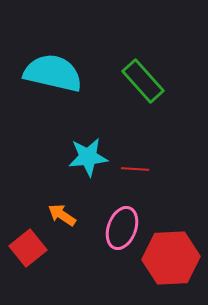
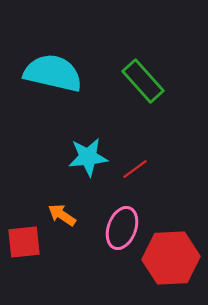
red line: rotated 40 degrees counterclockwise
red square: moved 4 px left, 6 px up; rotated 33 degrees clockwise
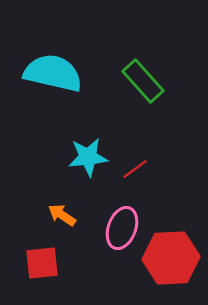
red square: moved 18 px right, 21 px down
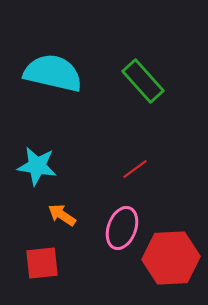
cyan star: moved 51 px left, 9 px down; rotated 15 degrees clockwise
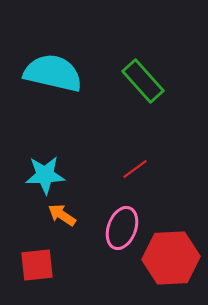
cyan star: moved 8 px right, 9 px down; rotated 12 degrees counterclockwise
red square: moved 5 px left, 2 px down
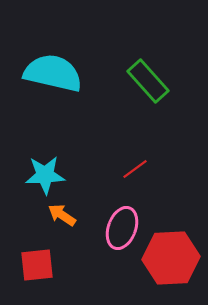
green rectangle: moved 5 px right
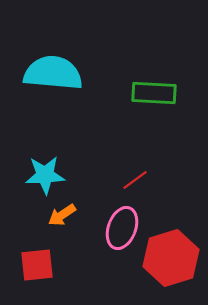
cyan semicircle: rotated 8 degrees counterclockwise
green rectangle: moved 6 px right, 12 px down; rotated 45 degrees counterclockwise
red line: moved 11 px down
orange arrow: rotated 68 degrees counterclockwise
red hexagon: rotated 14 degrees counterclockwise
